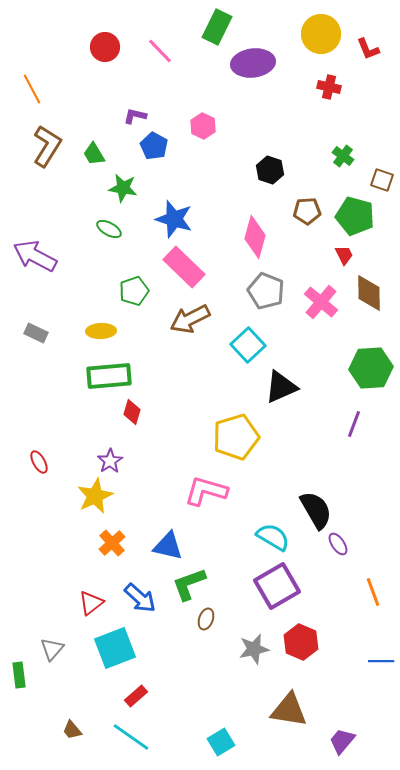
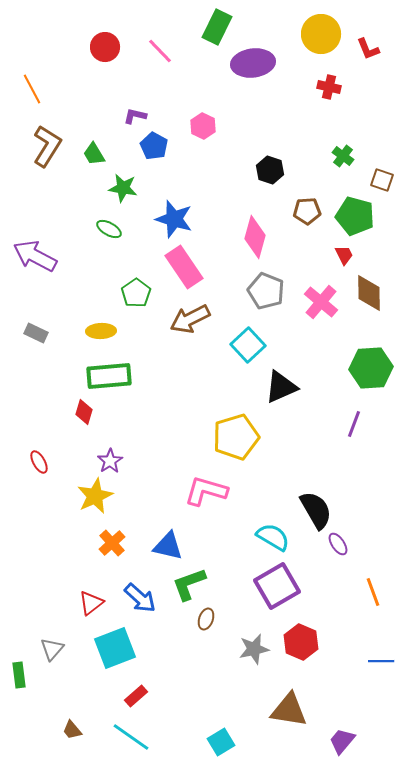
pink rectangle at (184, 267): rotated 12 degrees clockwise
green pentagon at (134, 291): moved 2 px right, 2 px down; rotated 16 degrees counterclockwise
red diamond at (132, 412): moved 48 px left
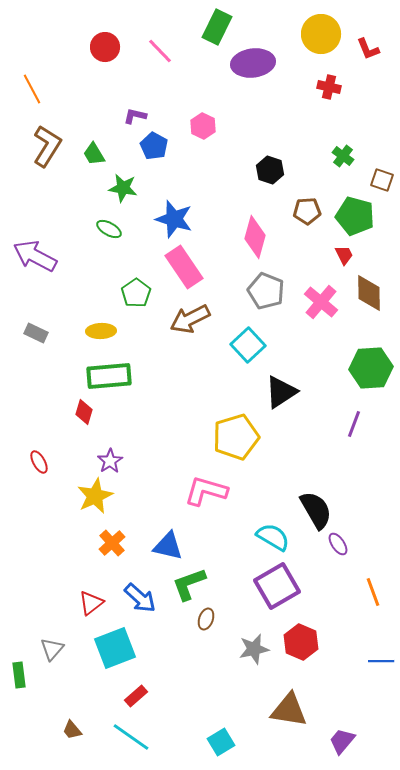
black triangle at (281, 387): moved 5 px down; rotated 9 degrees counterclockwise
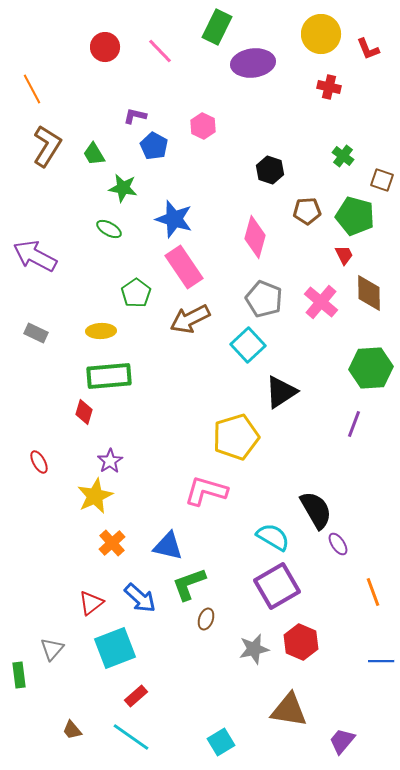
gray pentagon at (266, 291): moved 2 px left, 8 px down
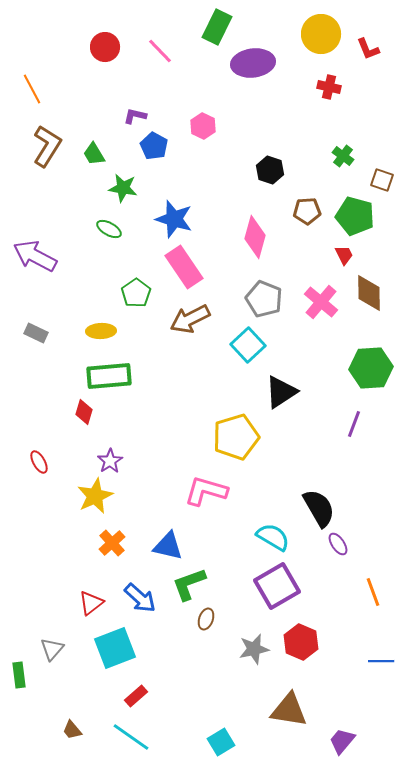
black semicircle at (316, 510): moved 3 px right, 2 px up
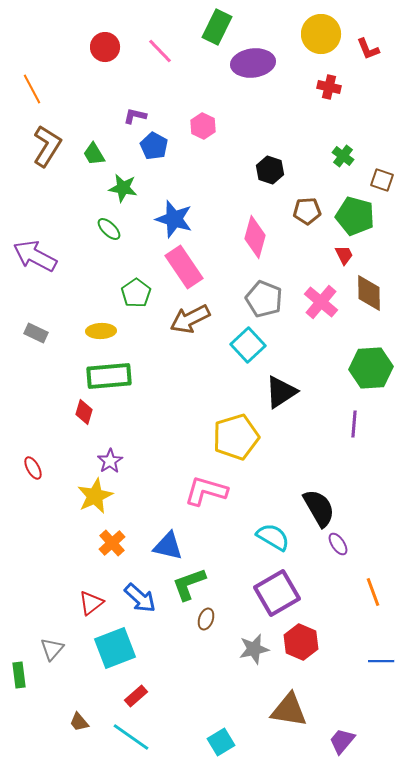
green ellipse at (109, 229): rotated 15 degrees clockwise
purple line at (354, 424): rotated 16 degrees counterclockwise
red ellipse at (39, 462): moved 6 px left, 6 px down
purple square at (277, 586): moved 7 px down
brown trapezoid at (72, 730): moved 7 px right, 8 px up
